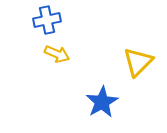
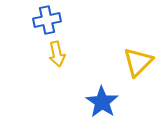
yellow arrow: rotated 55 degrees clockwise
blue star: rotated 8 degrees counterclockwise
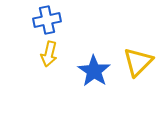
yellow arrow: moved 8 px left; rotated 25 degrees clockwise
blue star: moved 8 px left, 31 px up
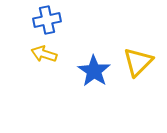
yellow arrow: moved 5 px left; rotated 95 degrees clockwise
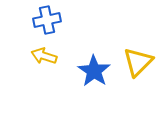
yellow arrow: moved 2 px down
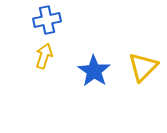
yellow arrow: rotated 90 degrees clockwise
yellow triangle: moved 5 px right, 5 px down
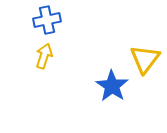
yellow triangle: moved 2 px right, 8 px up; rotated 8 degrees counterclockwise
blue star: moved 18 px right, 15 px down
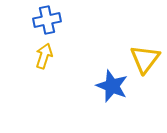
blue star: rotated 12 degrees counterclockwise
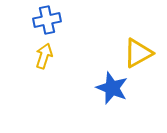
yellow triangle: moved 7 px left, 6 px up; rotated 24 degrees clockwise
blue star: moved 2 px down
